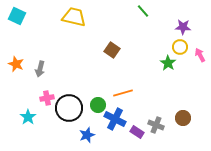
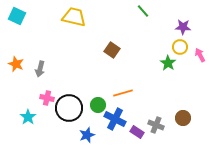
pink cross: rotated 24 degrees clockwise
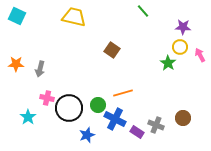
orange star: rotated 21 degrees counterclockwise
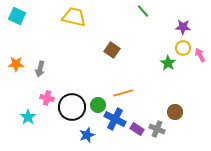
yellow circle: moved 3 px right, 1 px down
black circle: moved 3 px right, 1 px up
brown circle: moved 8 px left, 6 px up
gray cross: moved 1 px right, 4 px down
purple rectangle: moved 3 px up
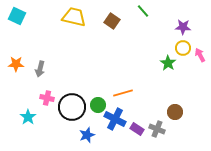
brown square: moved 29 px up
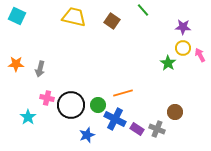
green line: moved 1 px up
black circle: moved 1 px left, 2 px up
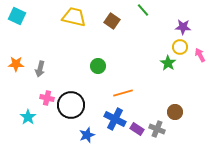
yellow circle: moved 3 px left, 1 px up
green circle: moved 39 px up
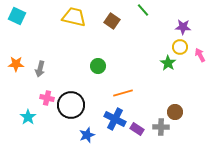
gray cross: moved 4 px right, 2 px up; rotated 21 degrees counterclockwise
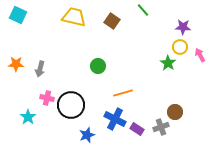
cyan square: moved 1 px right, 1 px up
gray cross: rotated 21 degrees counterclockwise
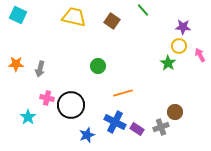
yellow circle: moved 1 px left, 1 px up
blue cross: moved 3 px down
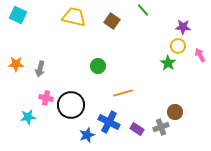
yellow circle: moved 1 px left
pink cross: moved 1 px left
cyan star: rotated 28 degrees clockwise
blue cross: moved 6 px left
